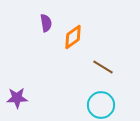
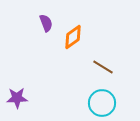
purple semicircle: rotated 12 degrees counterclockwise
cyan circle: moved 1 px right, 2 px up
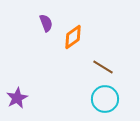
purple star: rotated 25 degrees counterclockwise
cyan circle: moved 3 px right, 4 px up
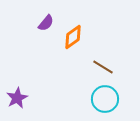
purple semicircle: rotated 60 degrees clockwise
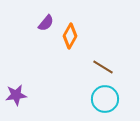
orange diamond: moved 3 px left, 1 px up; rotated 25 degrees counterclockwise
purple star: moved 1 px left, 3 px up; rotated 20 degrees clockwise
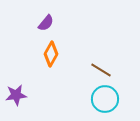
orange diamond: moved 19 px left, 18 px down
brown line: moved 2 px left, 3 px down
